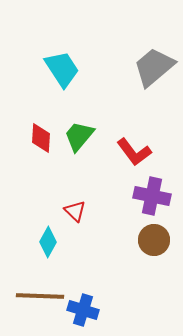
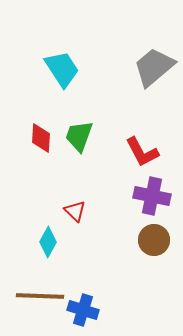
green trapezoid: rotated 20 degrees counterclockwise
red L-shape: moved 8 px right; rotated 9 degrees clockwise
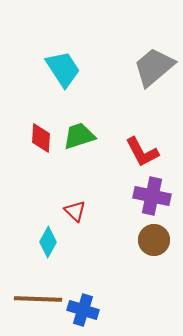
cyan trapezoid: moved 1 px right
green trapezoid: rotated 52 degrees clockwise
brown line: moved 2 px left, 3 px down
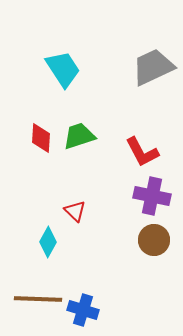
gray trapezoid: moved 1 px left; rotated 15 degrees clockwise
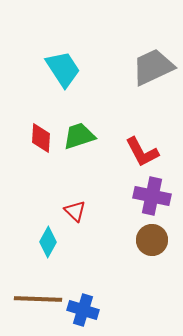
brown circle: moved 2 px left
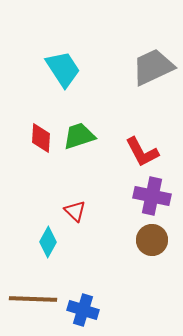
brown line: moved 5 px left
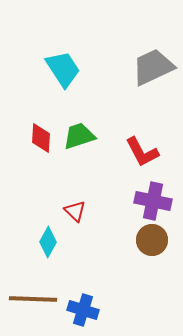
purple cross: moved 1 px right, 5 px down
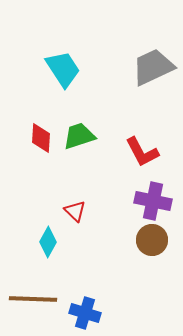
blue cross: moved 2 px right, 3 px down
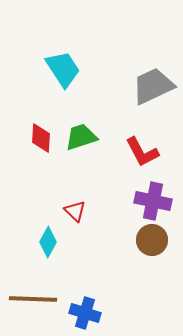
gray trapezoid: moved 19 px down
green trapezoid: moved 2 px right, 1 px down
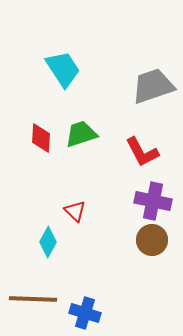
gray trapezoid: rotated 6 degrees clockwise
green trapezoid: moved 3 px up
